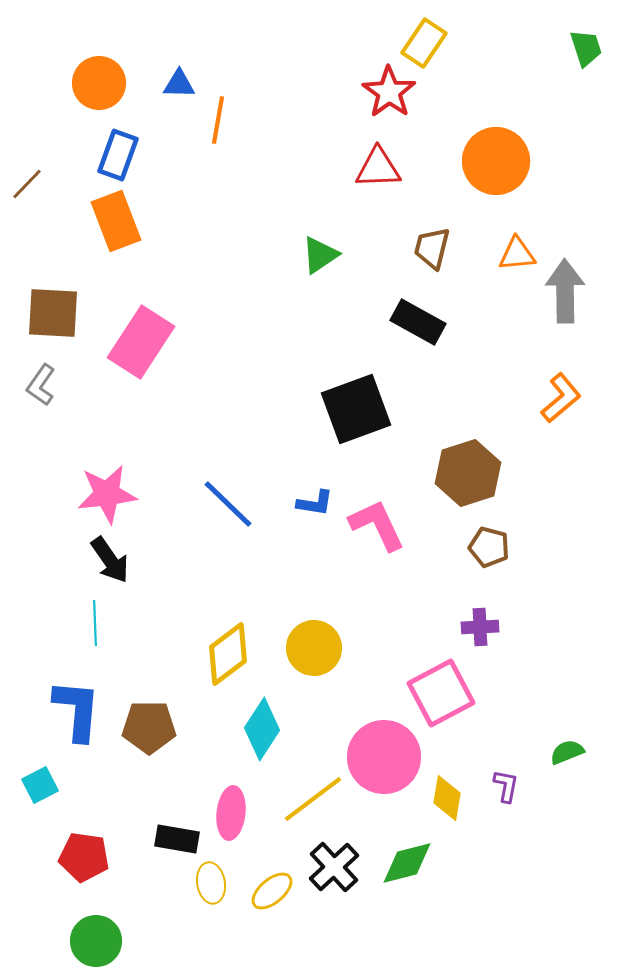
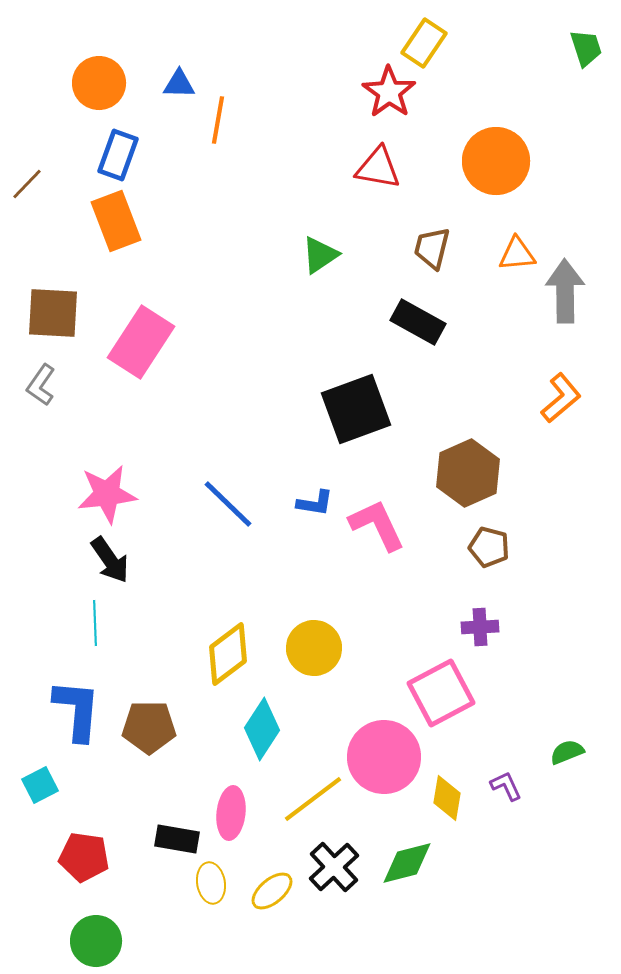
red triangle at (378, 168): rotated 12 degrees clockwise
brown hexagon at (468, 473): rotated 6 degrees counterclockwise
purple L-shape at (506, 786): rotated 36 degrees counterclockwise
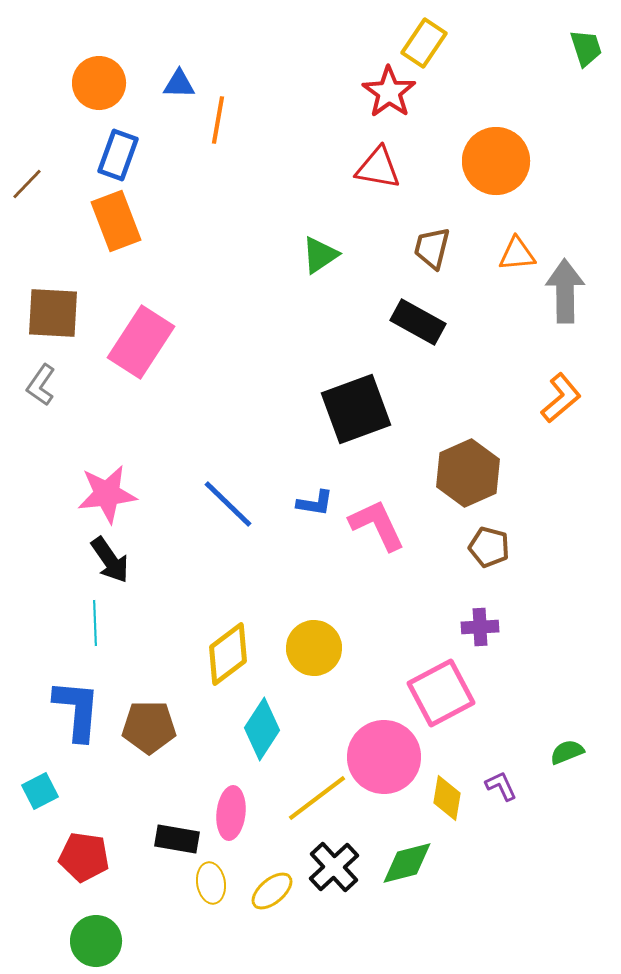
cyan square at (40, 785): moved 6 px down
purple L-shape at (506, 786): moved 5 px left
yellow line at (313, 799): moved 4 px right, 1 px up
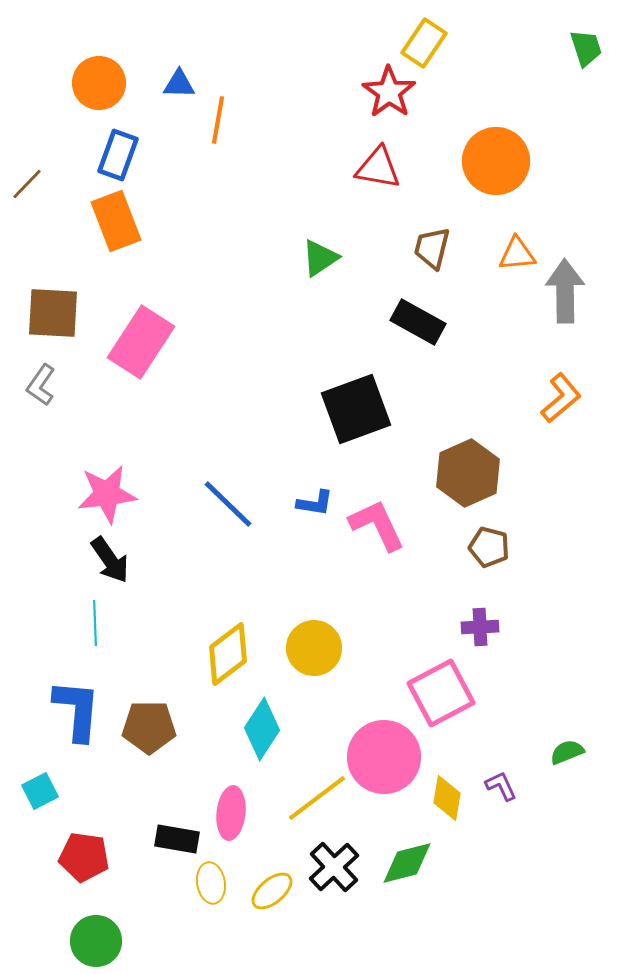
green triangle at (320, 255): moved 3 px down
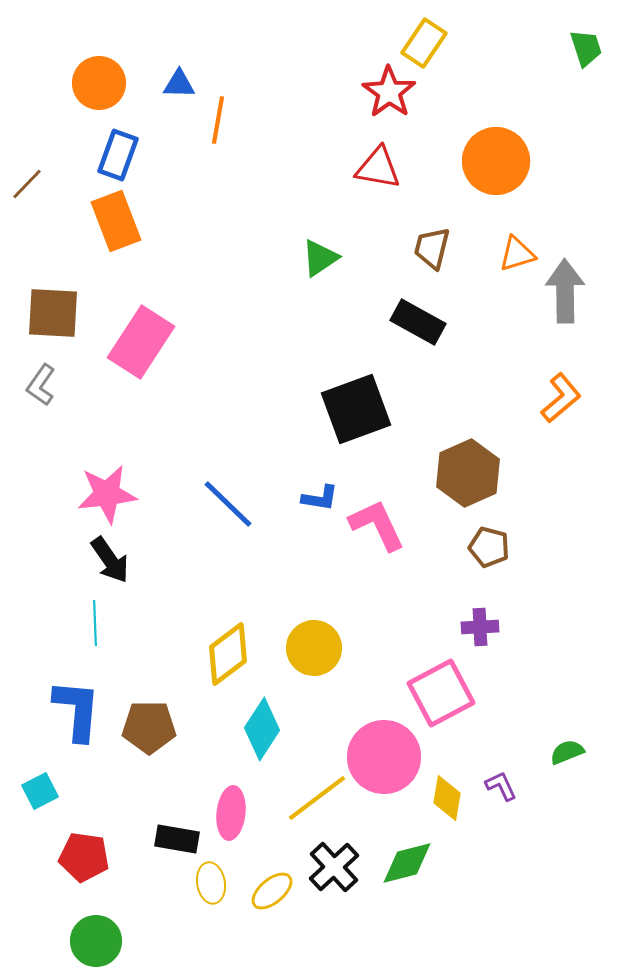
orange triangle at (517, 254): rotated 12 degrees counterclockwise
blue L-shape at (315, 503): moved 5 px right, 5 px up
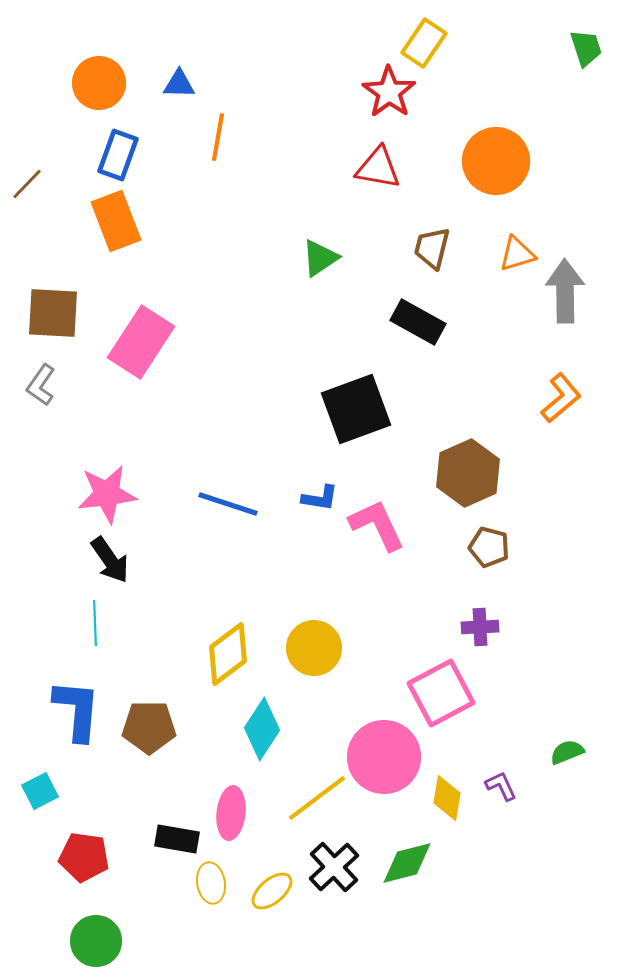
orange line at (218, 120): moved 17 px down
blue line at (228, 504): rotated 26 degrees counterclockwise
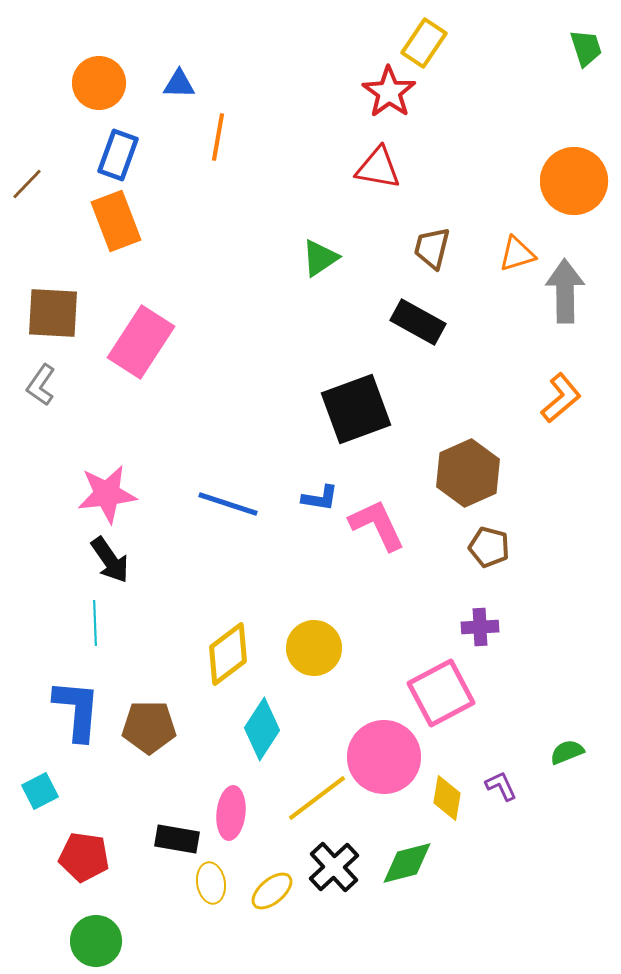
orange circle at (496, 161): moved 78 px right, 20 px down
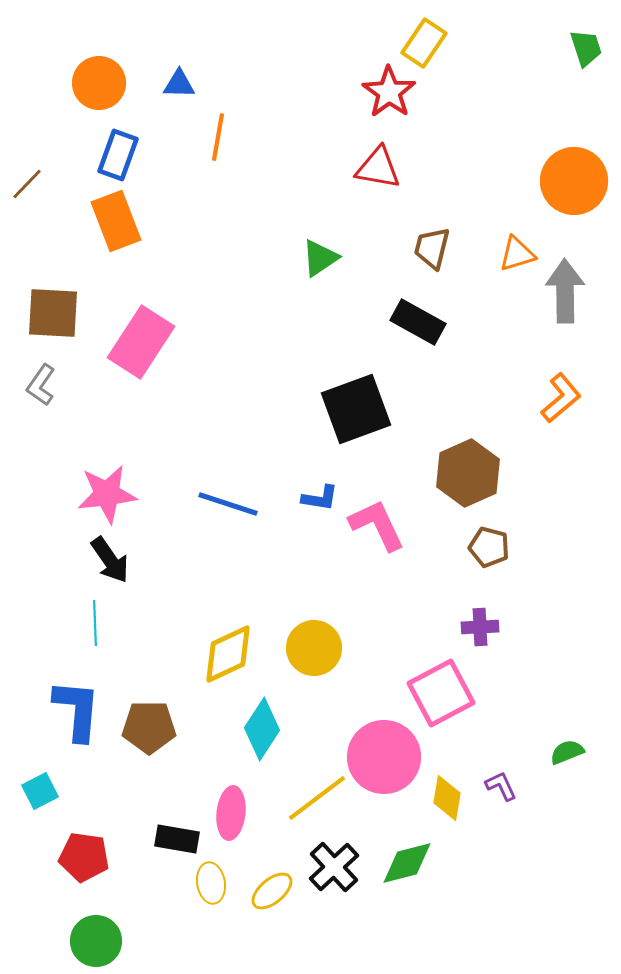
yellow diamond at (228, 654): rotated 12 degrees clockwise
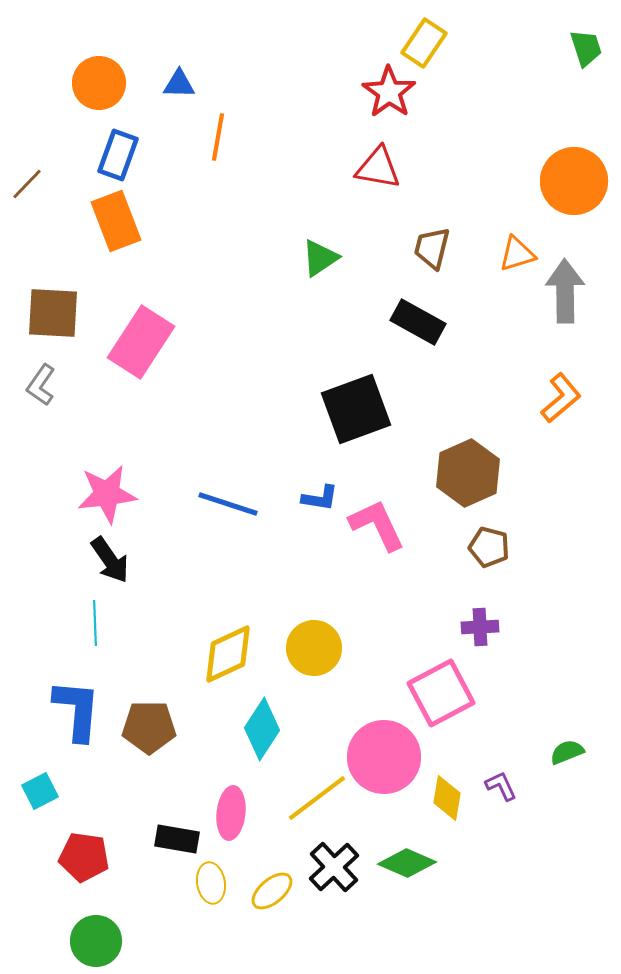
green diamond at (407, 863): rotated 38 degrees clockwise
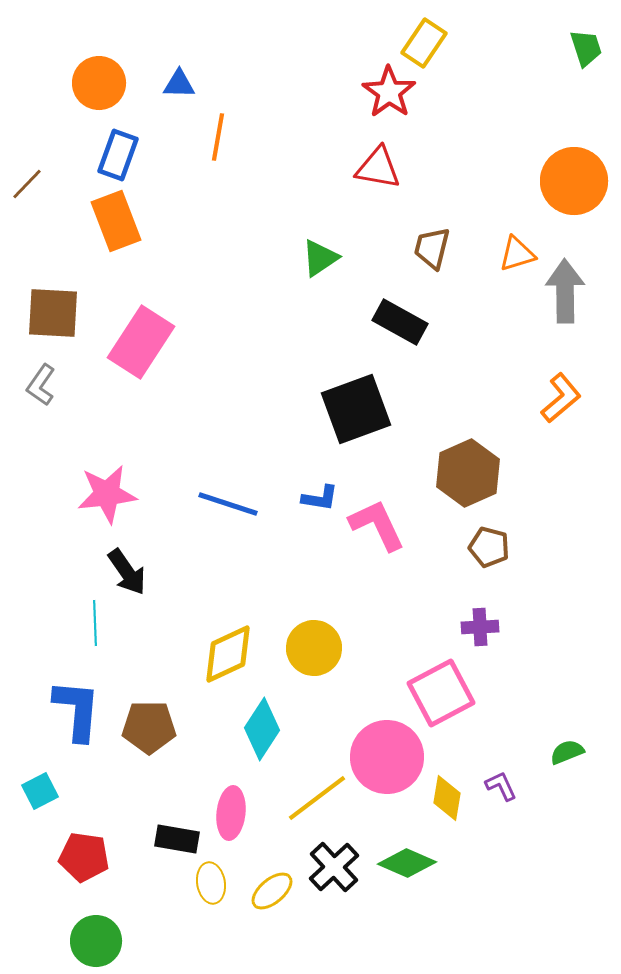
black rectangle at (418, 322): moved 18 px left
black arrow at (110, 560): moved 17 px right, 12 px down
pink circle at (384, 757): moved 3 px right
